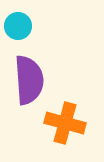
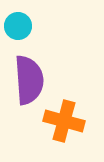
orange cross: moved 1 px left, 2 px up
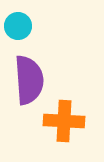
orange cross: rotated 12 degrees counterclockwise
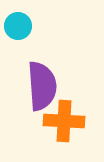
purple semicircle: moved 13 px right, 6 px down
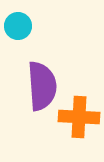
orange cross: moved 15 px right, 4 px up
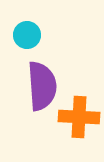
cyan circle: moved 9 px right, 9 px down
